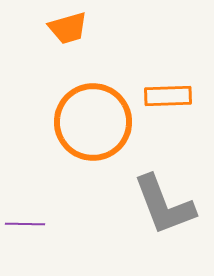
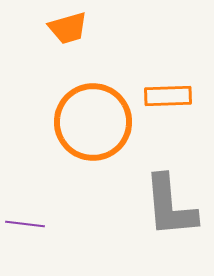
gray L-shape: moved 6 px right, 1 px down; rotated 16 degrees clockwise
purple line: rotated 6 degrees clockwise
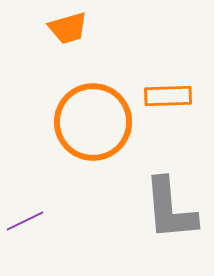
gray L-shape: moved 3 px down
purple line: moved 3 px up; rotated 33 degrees counterclockwise
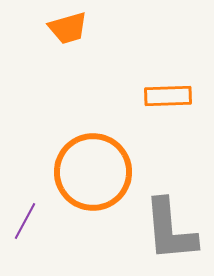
orange circle: moved 50 px down
gray L-shape: moved 21 px down
purple line: rotated 36 degrees counterclockwise
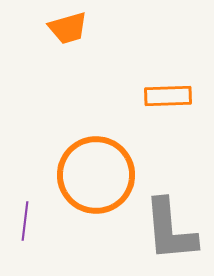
orange circle: moved 3 px right, 3 px down
purple line: rotated 21 degrees counterclockwise
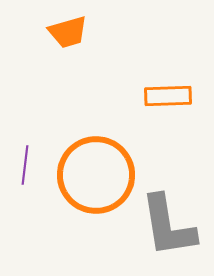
orange trapezoid: moved 4 px down
purple line: moved 56 px up
gray L-shape: moved 2 px left, 4 px up; rotated 4 degrees counterclockwise
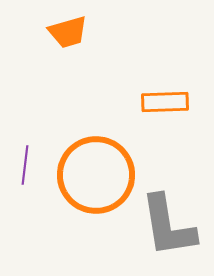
orange rectangle: moved 3 px left, 6 px down
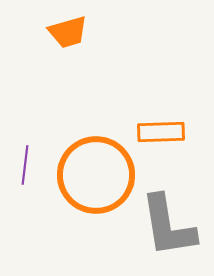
orange rectangle: moved 4 px left, 30 px down
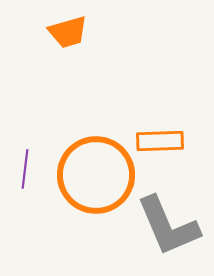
orange rectangle: moved 1 px left, 9 px down
purple line: moved 4 px down
gray L-shape: rotated 14 degrees counterclockwise
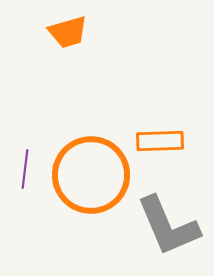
orange circle: moved 5 px left
